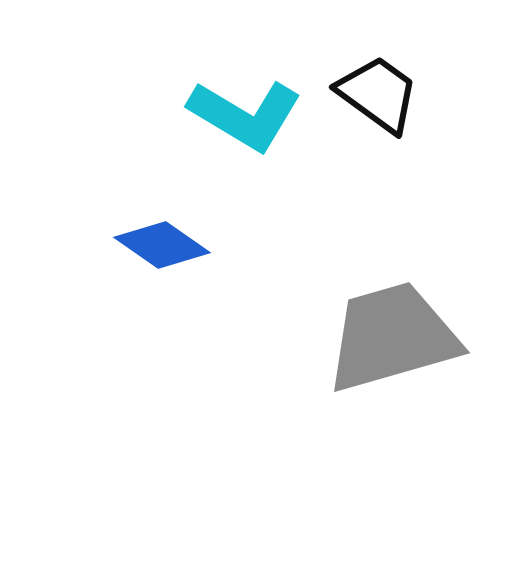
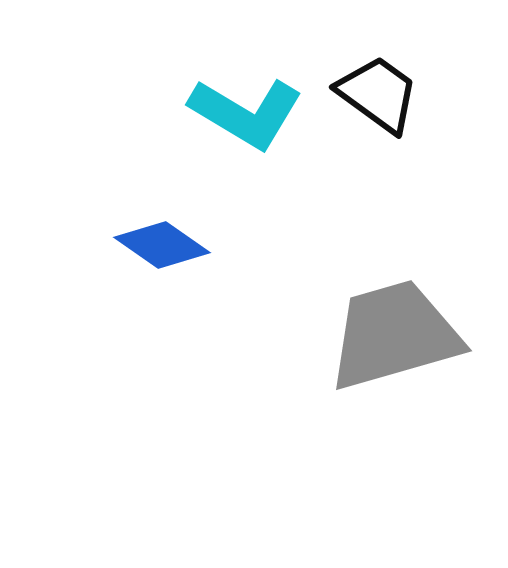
cyan L-shape: moved 1 px right, 2 px up
gray trapezoid: moved 2 px right, 2 px up
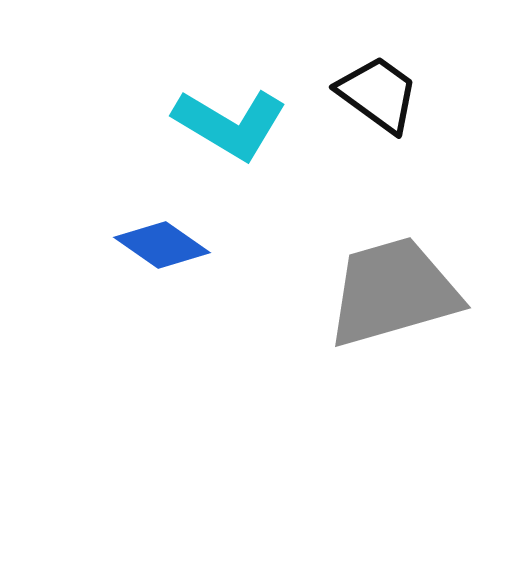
cyan L-shape: moved 16 px left, 11 px down
gray trapezoid: moved 1 px left, 43 px up
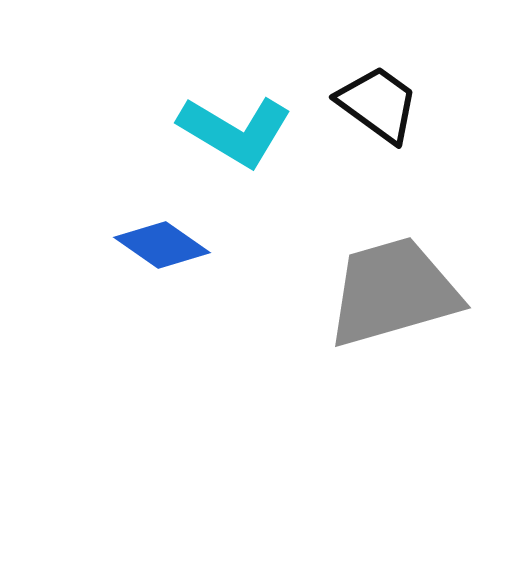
black trapezoid: moved 10 px down
cyan L-shape: moved 5 px right, 7 px down
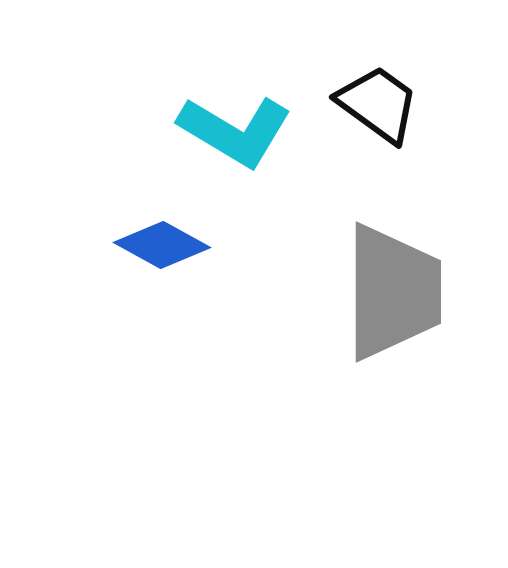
blue diamond: rotated 6 degrees counterclockwise
gray trapezoid: rotated 106 degrees clockwise
